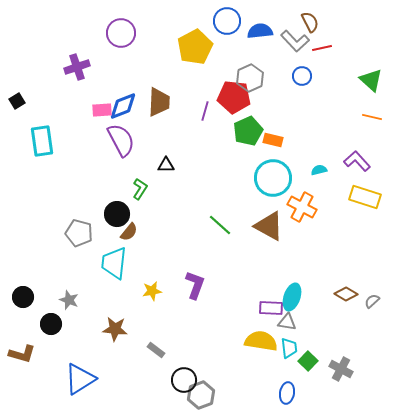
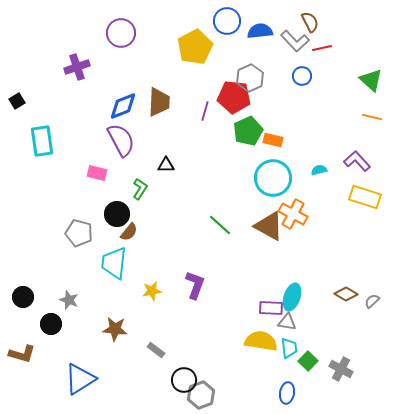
pink rectangle at (102, 110): moved 5 px left, 63 px down; rotated 18 degrees clockwise
orange cross at (302, 207): moved 9 px left, 7 px down
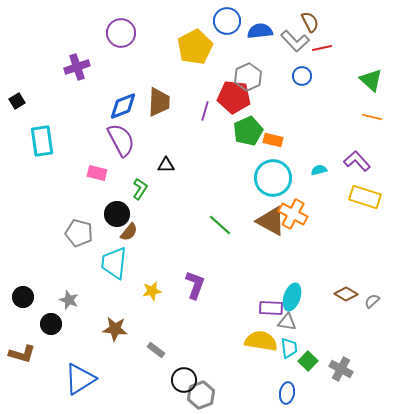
gray hexagon at (250, 78): moved 2 px left, 1 px up
brown triangle at (269, 226): moved 2 px right, 5 px up
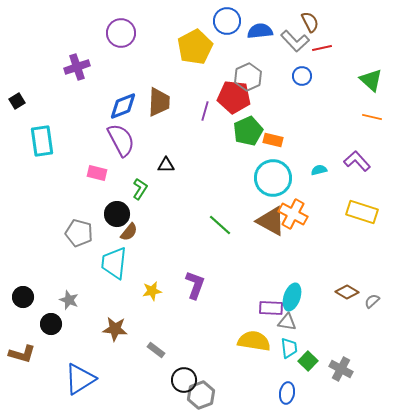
yellow rectangle at (365, 197): moved 3 px left, 15 px down
brown diamond at (346, 294): moved 1 px right, 2 px up
yellow semicircle at (261, 341): moved 7 px left
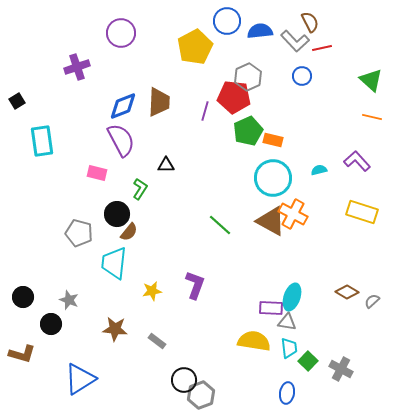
gray rectangle at (156, 350): moved 1 px right, 9 px up
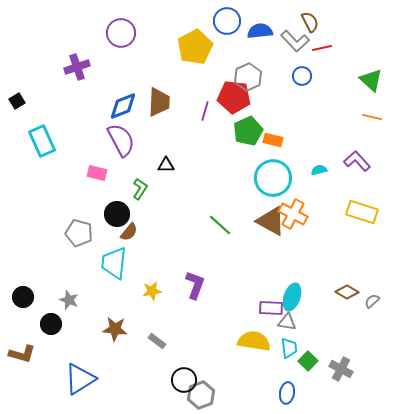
cyan rectangle at (42, 141): rotated 16 degrees counterclockwise
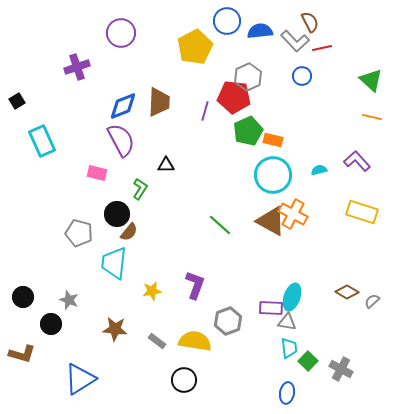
cyan circle at (273, 178): moved 3 px up
yellow semicircle at (254, 341): moved 59 px left
gray hexagon at (201, 395): moved 27 px right, 74 px up
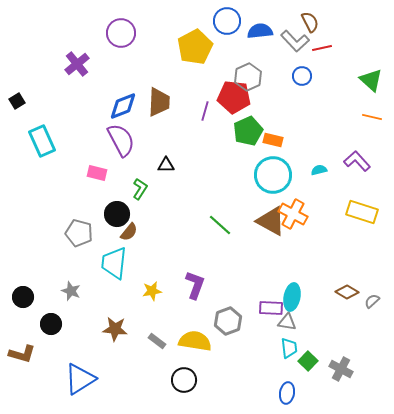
purple cross at (77, 67): moved 3 px up; rotated 20 degrees counterclockwise
cyan ellipse at (292, 297): rotated 8 degrees counterclockwise
gray star at (69, 300): moved 2 px right, 9 px up
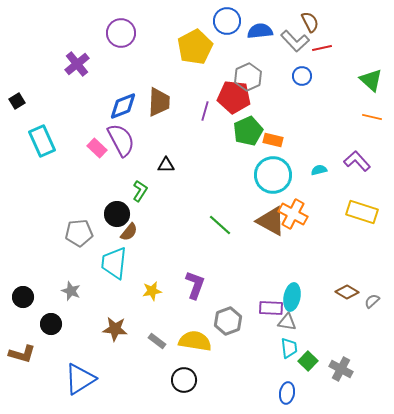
pink rectangle at (97, 173): moved 25 px up; rotated 30 degrees clockwise
green L-shape at (140, 189): moved 2 px down
gray pentagon at (79, 233): rotated 20 degrees counterclockwise
